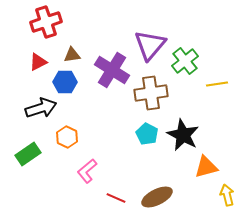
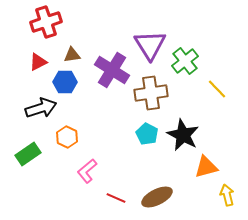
purple triangle: rotated 12 degrees counterclockwise
yellow line: moved 5 px down; rotated 55 degrees clockwise
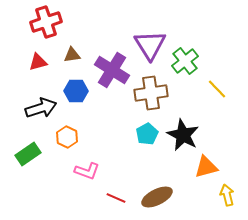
red triangle: rotated 12 degrees clockwise
blue hexagon: moved 11 px right, 9 px down
cyan pentagon: rotated 15 degrees clockwise
pink L-shape: rotated 120 degrees counterclockwise
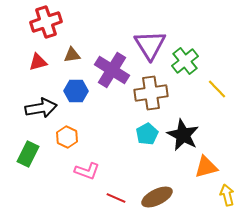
black arrow: rotated 8 degrees clockwise
green rectangle: rotated 30 degrees counterclockwise
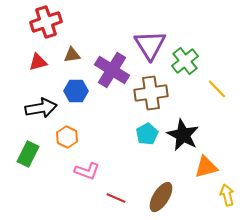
brown ellipse: moved 4 px right; rotated 32 degrees counterclockwise
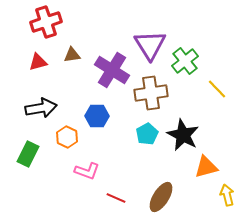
blue hexagon: moved 21 px right, 25 px down
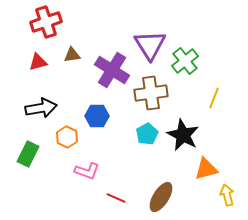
yellow line: moved 3 px left, 9 px down; rotated 65 degrees clockwise
orange triangle: moved 2 px down
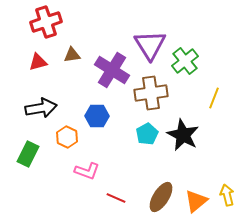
orange triangle: moved 10 px left, 32 px down; rotated 25 degrees counterclockwise
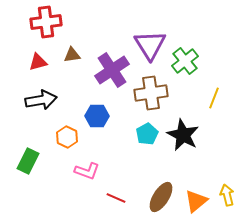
red cross: rotated 12 degrees clockwise
purple cross: rotated 24 degrees clockwise
black arrow: moved 8 px up
green rectangle: moved 7 px down
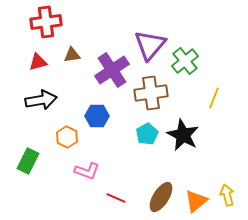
purple triangle: rotated 12 degrees clockwise
